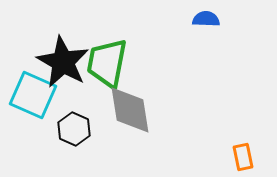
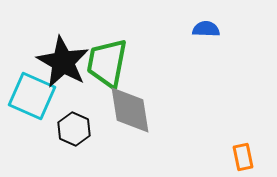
blue semicircle: moved 10 px down
cyan square: moved 1 px left, 1 px down
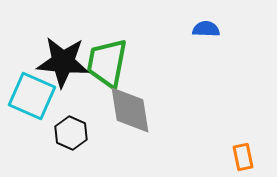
black star: rotated 24 degrees counterclockwise
black hexagon: moved 3 px left, 4 px down
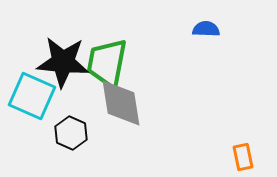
gray diamond: moved 9 px left, 7 px up
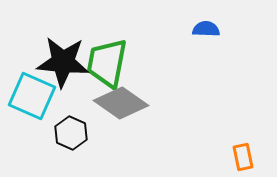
gray diamond: rotated 46 degrees counterclockwise
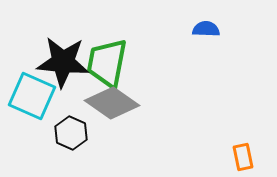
gray diamond: moved 9 px left
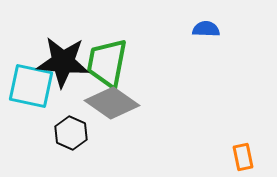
cyan square: moved 1 px left, 10 px up; rotated 12 degrees counterclockwise
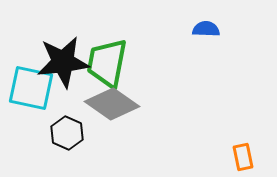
black star: rotated 12 degrees counterclockwise
cyan square: moved 2 px down
gray diamond: moved 1 px down
black hexagon: moved 4 px left
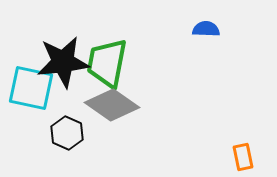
gray diamond: moved 1 px down
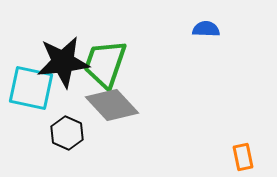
green trapezoid: moved 2 px left, 1 px down; rotated 8 degrees clockwise
gray diamond: rotated 12 degrees clockwise
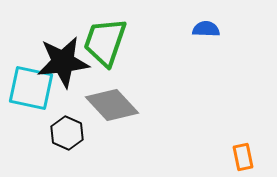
green trapezoid: moved 22 px up
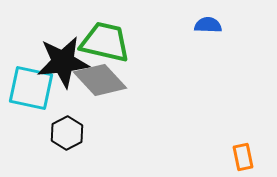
blue semicircle: moved 2 px right, 4 px up
green trapezoid: rotated 84 degrees clockwise
gray diamond: moved 12 px left, 25 px up
black hexagon: rotated 8 degrees clockwise
